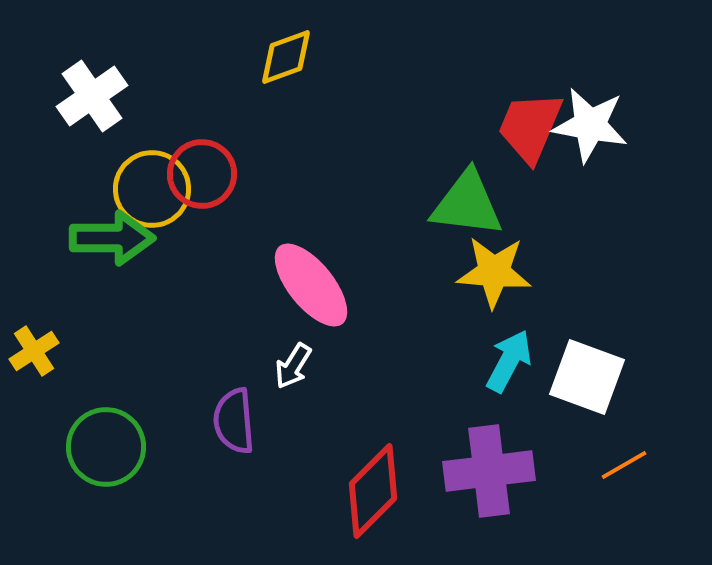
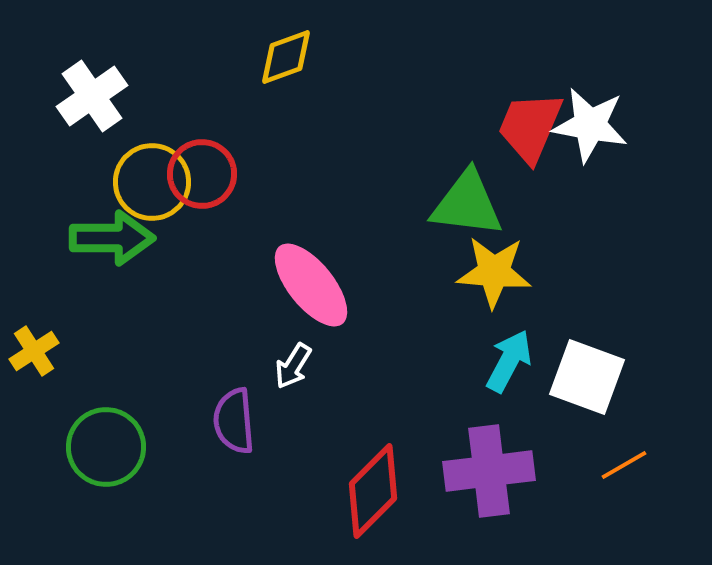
yellow circle: moved 7 px up
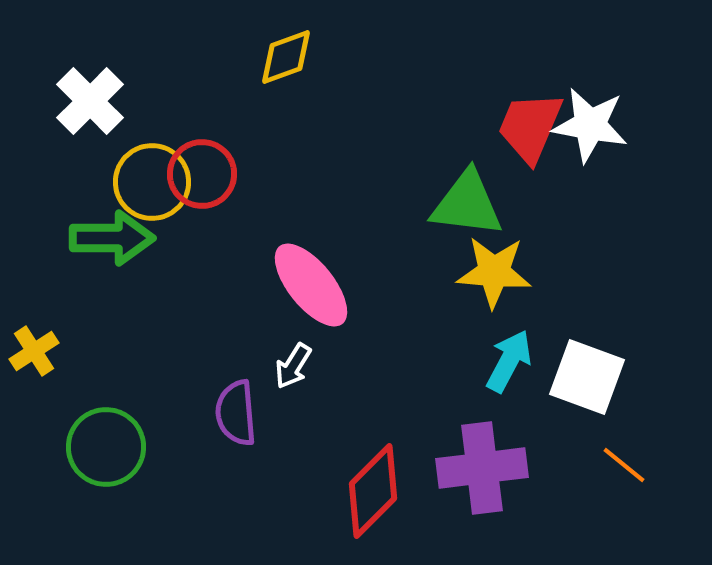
white cross: moved 2 px left, 5 px down; rotated 10 degrees counterclockwise
purple semicircle: moved 2 px right, 8 px up
orange line: rotated 69 degrees clockwise
purple cross: moved 7 px left, 3 px up
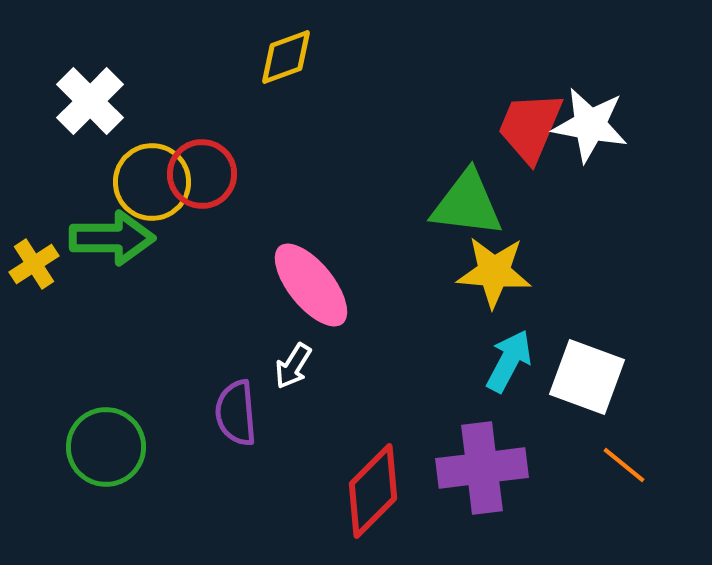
yellow cross: moved 87 px up
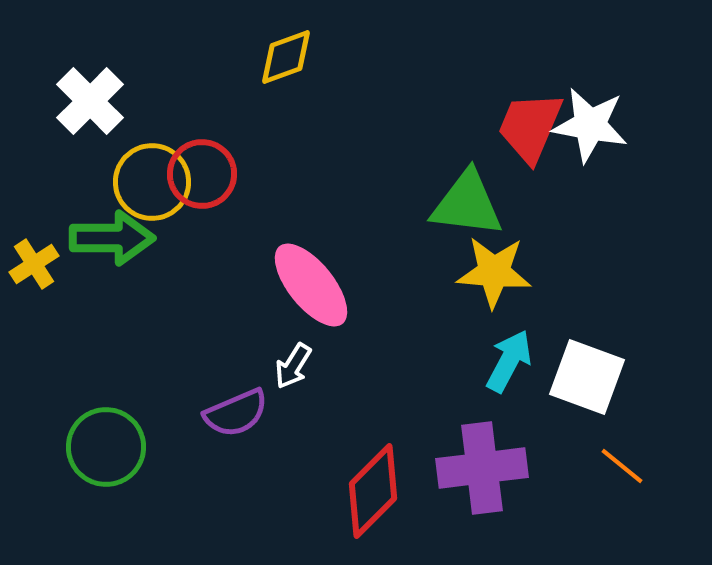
purple semicircle: rotated 108 degrees counterclockwise
orange line: moved 2 px left, 1 px down
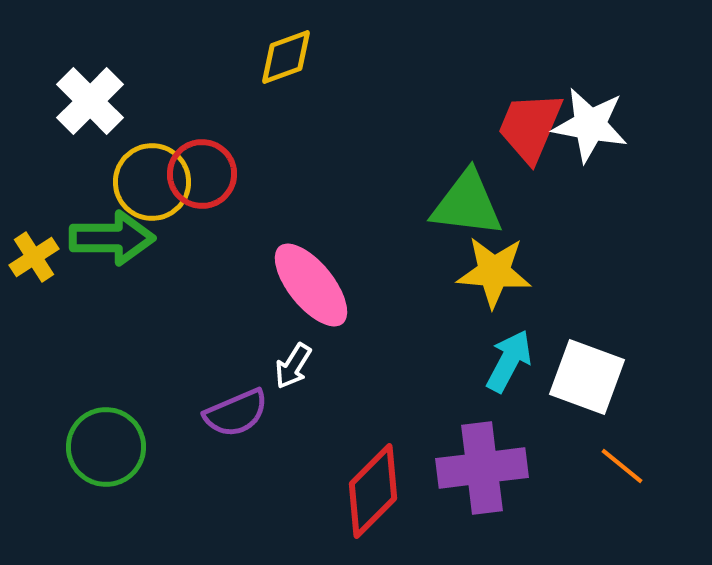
yellow cross: moved 7 px up
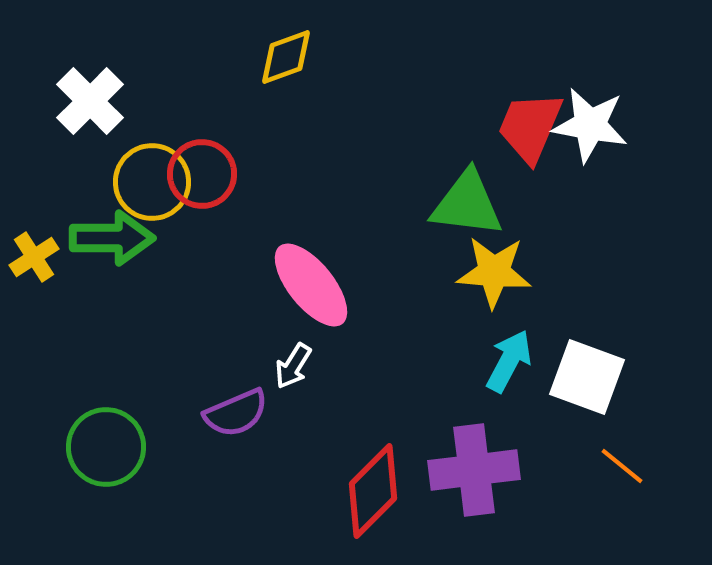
purple cross: moved 8 px left, 2 px down
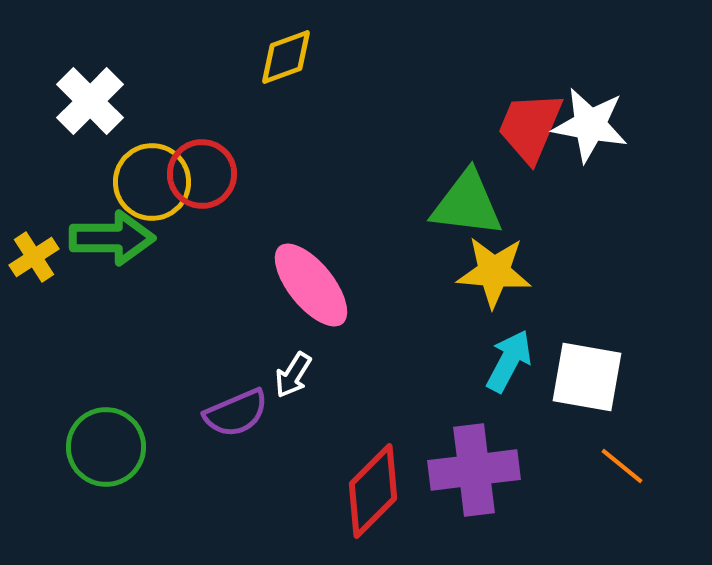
white arrow: moved 9 px down
white square: rotated 10 degrees counterclockwise
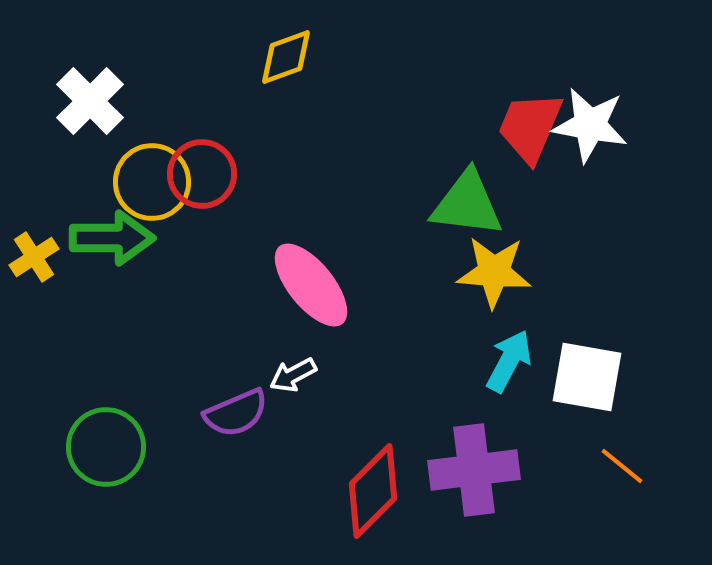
white arrow: rotated 30 degrees clockwise
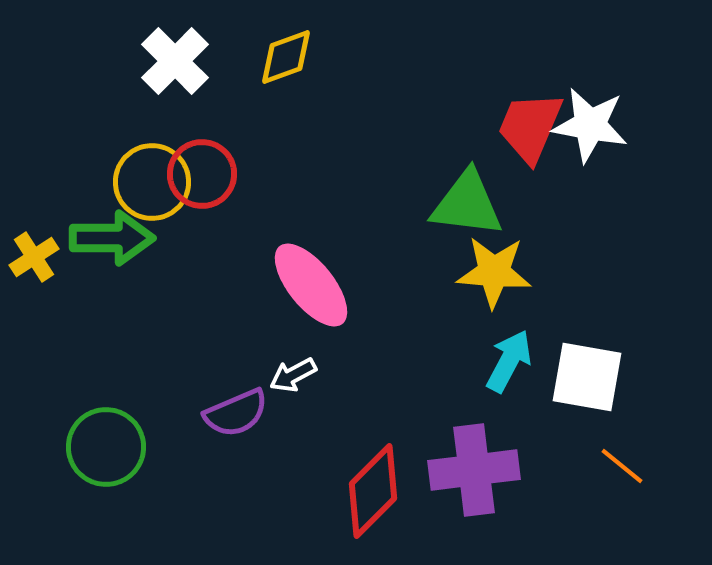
white cross: moved 85 px right, 40 px up
